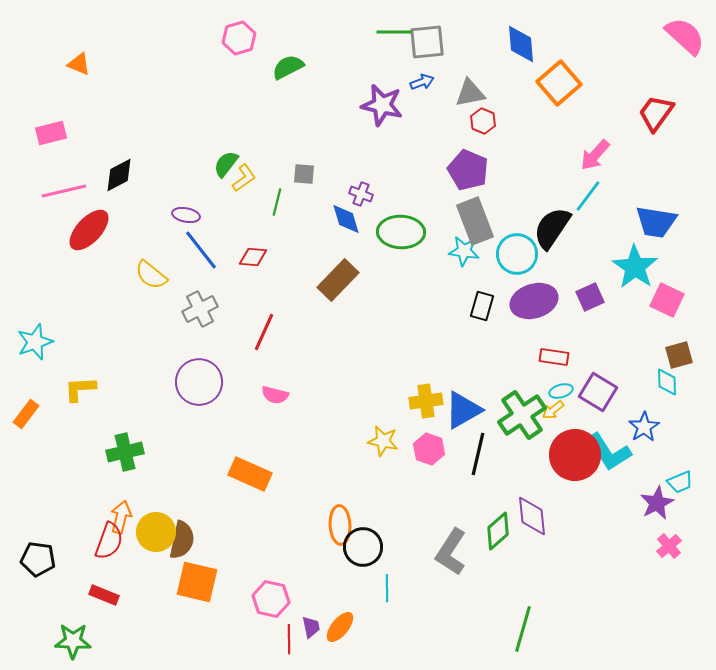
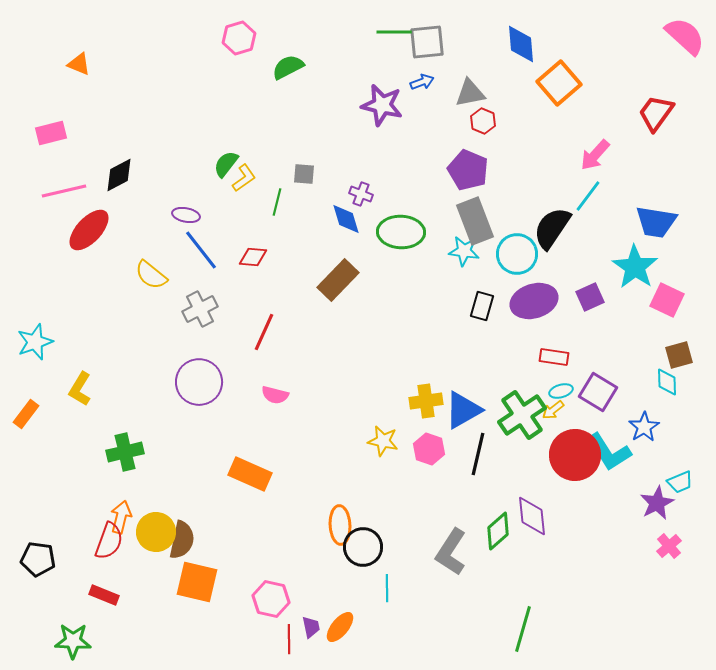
yellow L-shape at (80, 389): rotated 56 degrees counterclockwise
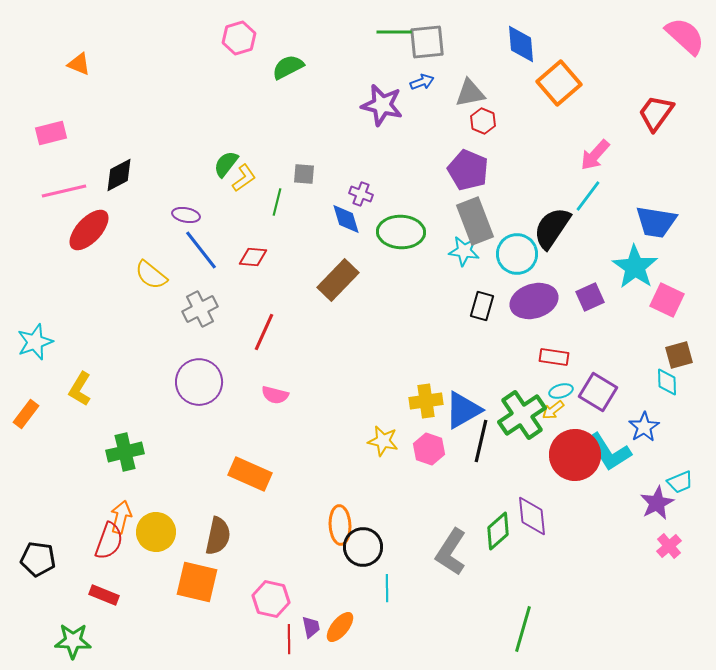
black line at (478, 454): moved 3 px right, 13 px up
brown semicircle at (182, 540): moved 36 px right, 4 px up
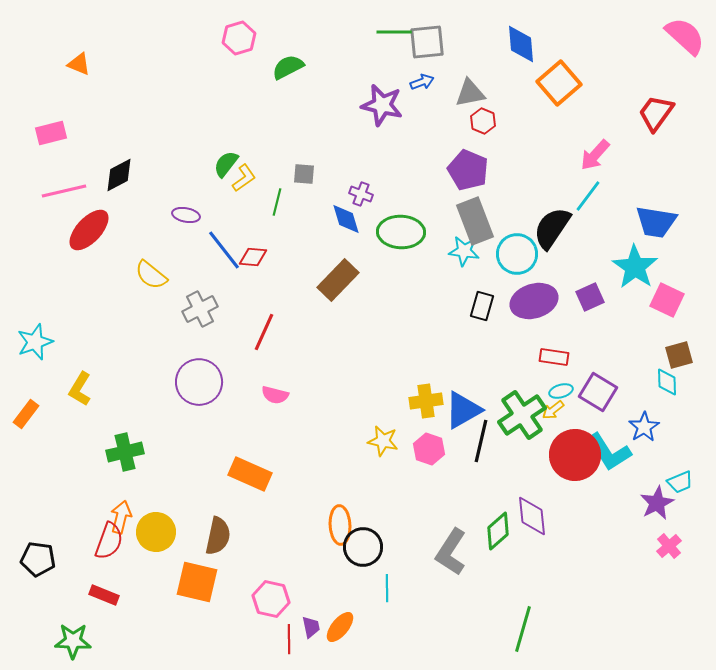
blue line at (201, 250): moved 23 px right
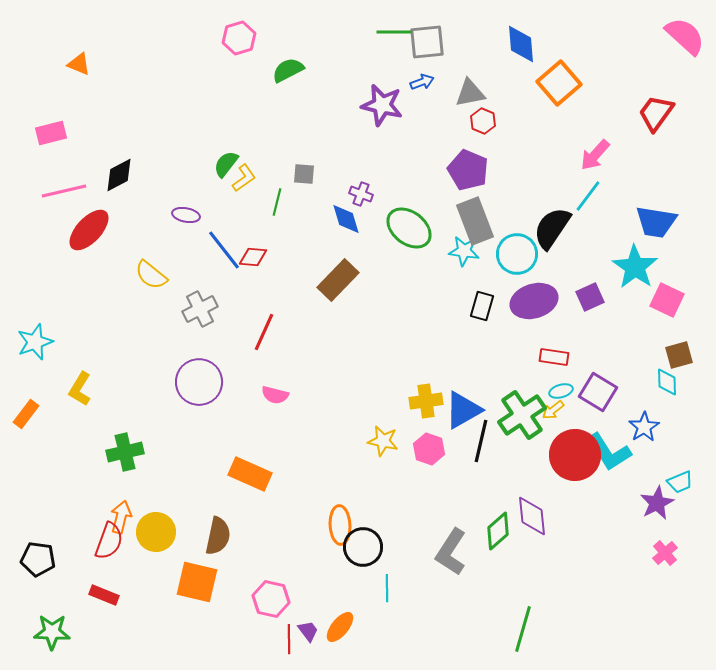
green semicircle at (288, 67): moved 3 px down
green ellipse at (401, 232): moved 8 px right, 4 px up; rotated 36 degrees clockwise
pink cross at (669, 546): moved 4 px left, 7 px down
purple trapezoid at (311, 627): moved 3 px left, 4 px down; rotated 25 degrees counterclockwise
green star at (73, 641): moved 21 px left, 9 px up
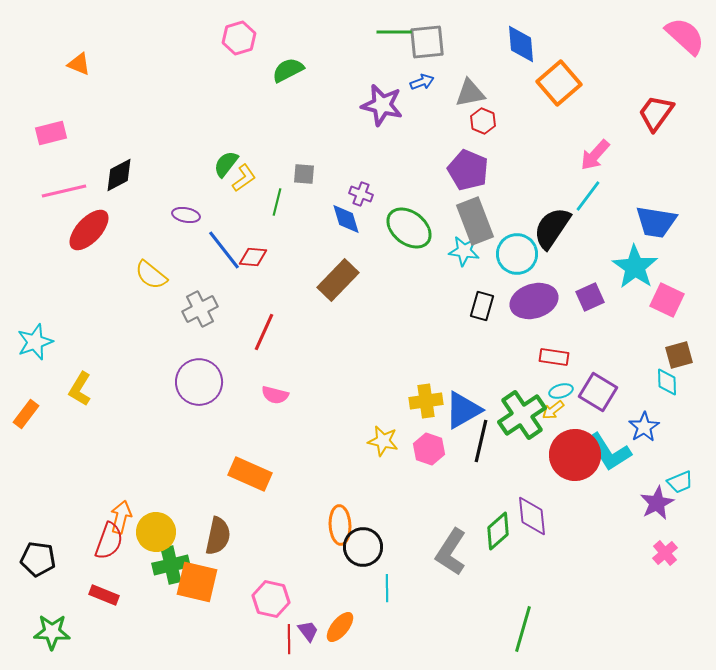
green cross at (125, 452): moved 46 px right, 113 px down
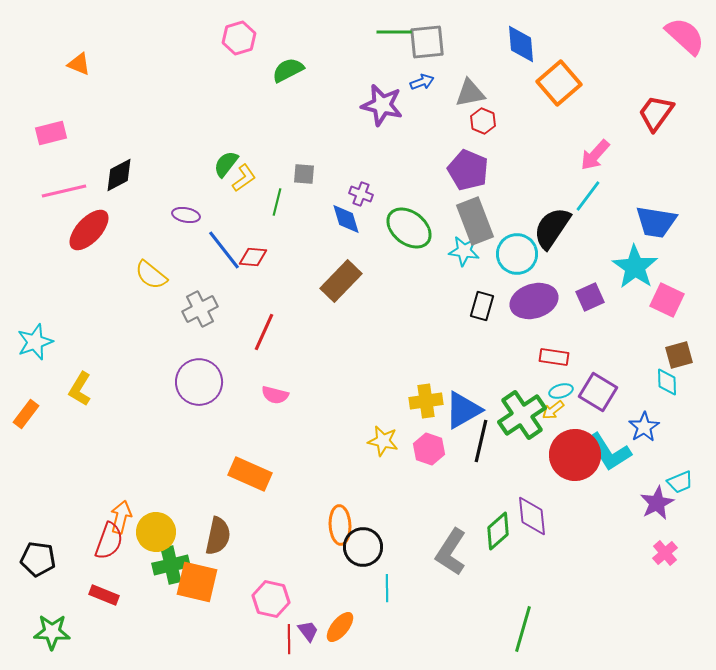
brown rectangle at (338, 280): moved 3 px right, 1 px down
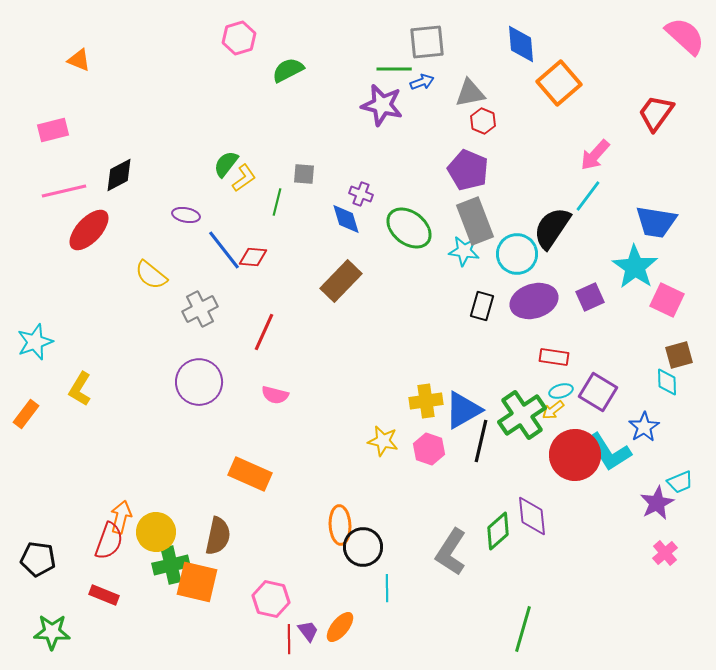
green line at (394, 32): moved 37 px down
orange triangle at (79, 64): moved 4 px up
pink rectangle at (51, 133): moved 2 px right, 3 px up
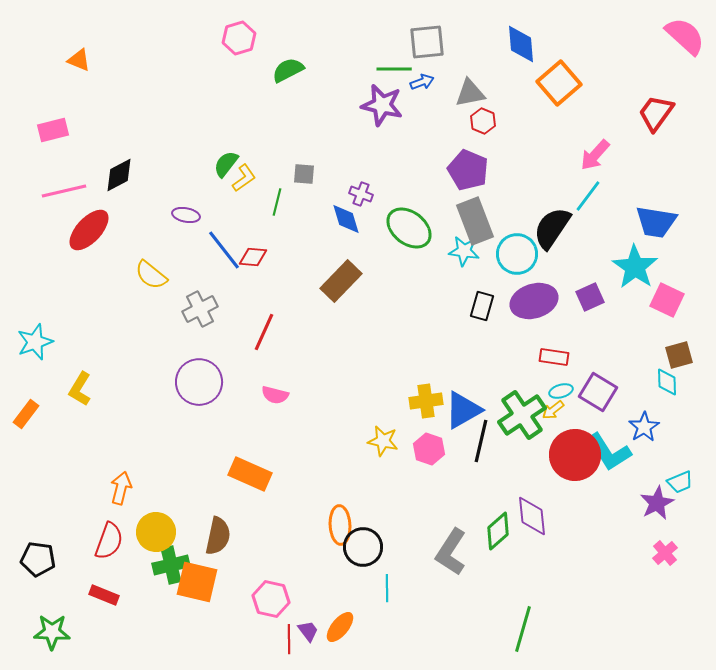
orange arrow at (121, 517): moved 29 px up
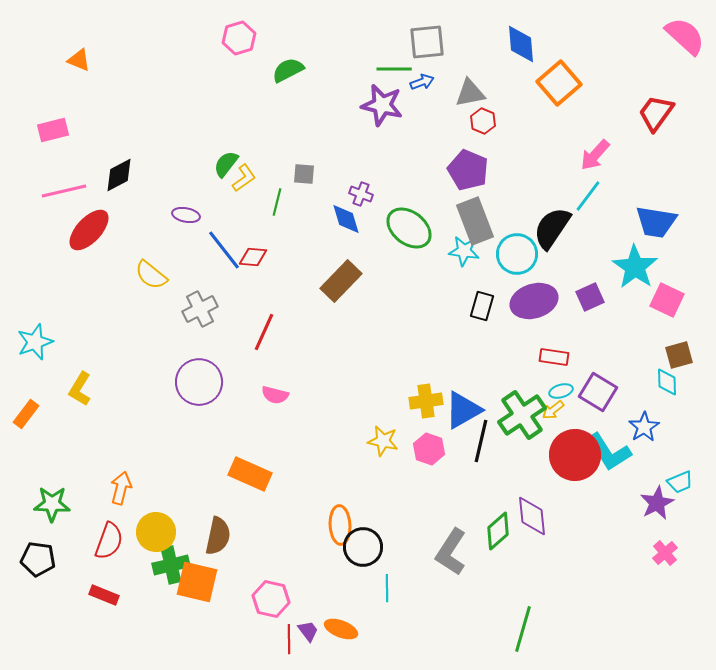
orange ellipse at (340, 627): moved 1 px right, 2 px down; rotated 72 degrees clockwise
green star at (52, 632): moved 128 px up
